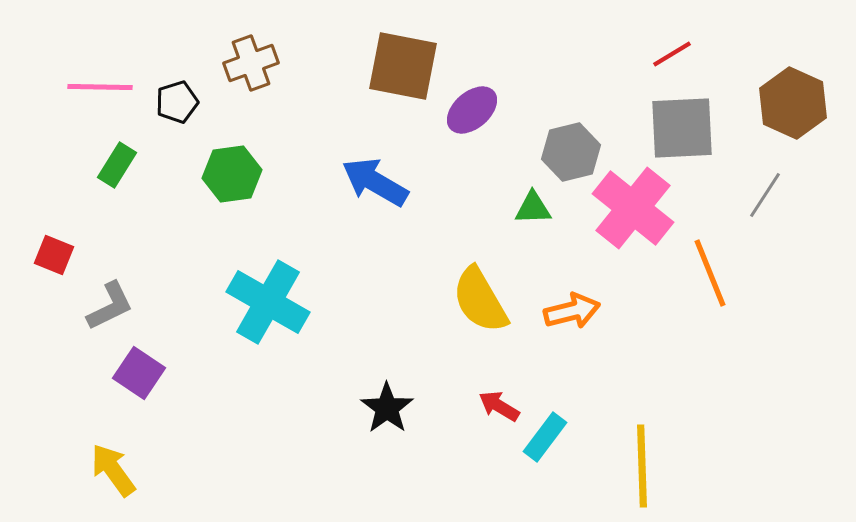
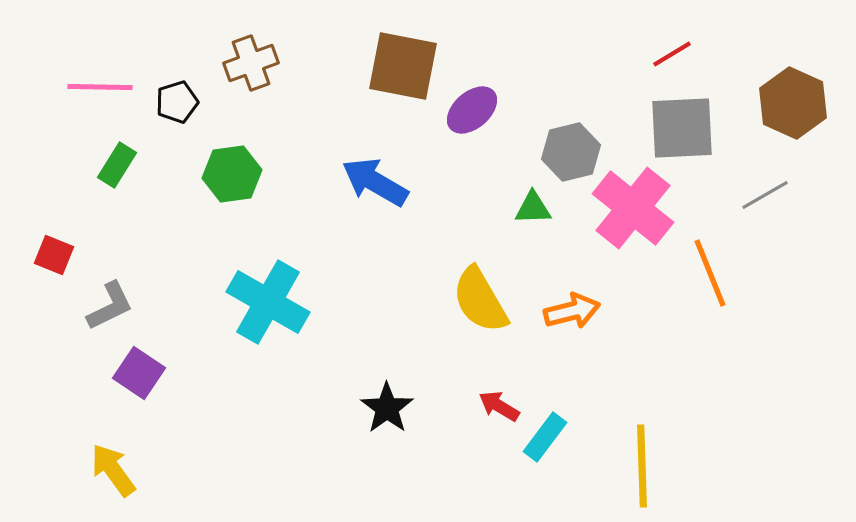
gray line: rotated 27 degrees clockwise
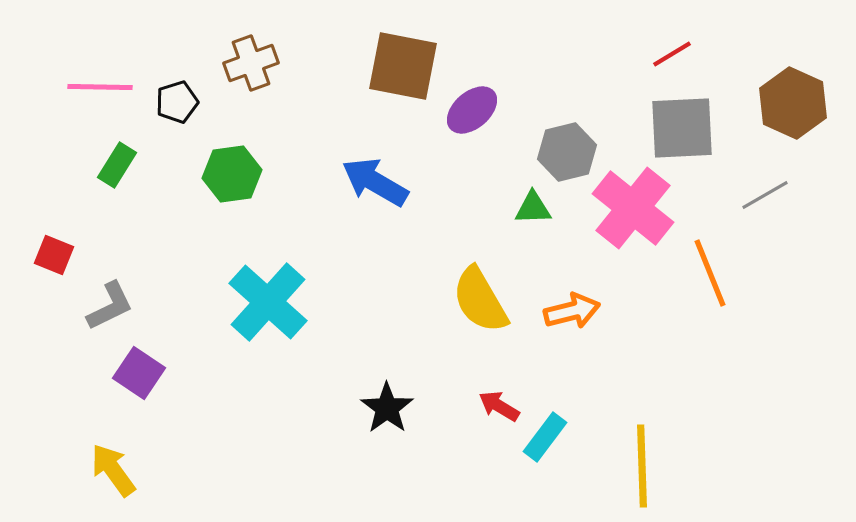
gray hexagon: moved 4 px left
cyan cross: rotated 12 degrees clockwise
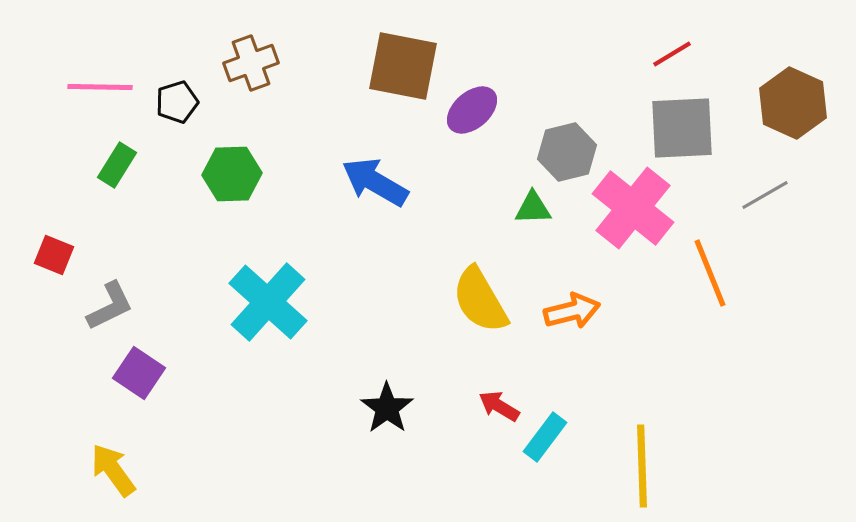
green hexagon: rotated 6 degrees clockwise
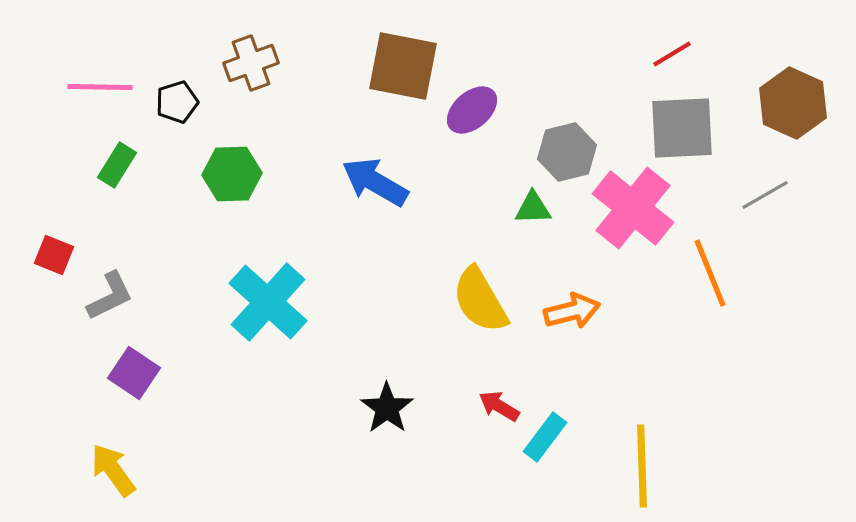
gray L-shape: moved 10 px up
purple square: moved 5 px left
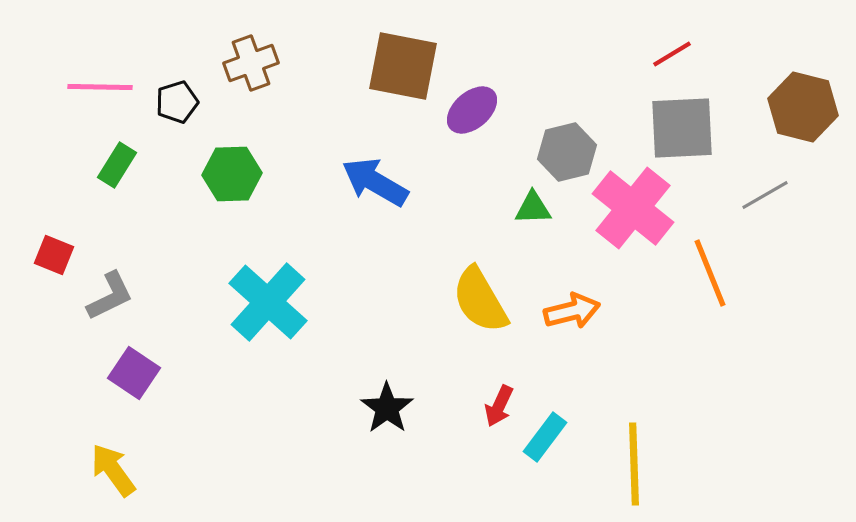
brown hexagon: moved 10 px right, 4 px down; rotated 10 degrees counterclockwise
red arrow: rotated 96 degrees counterclockwise
yellow line: moved 8 px left, 2 px up
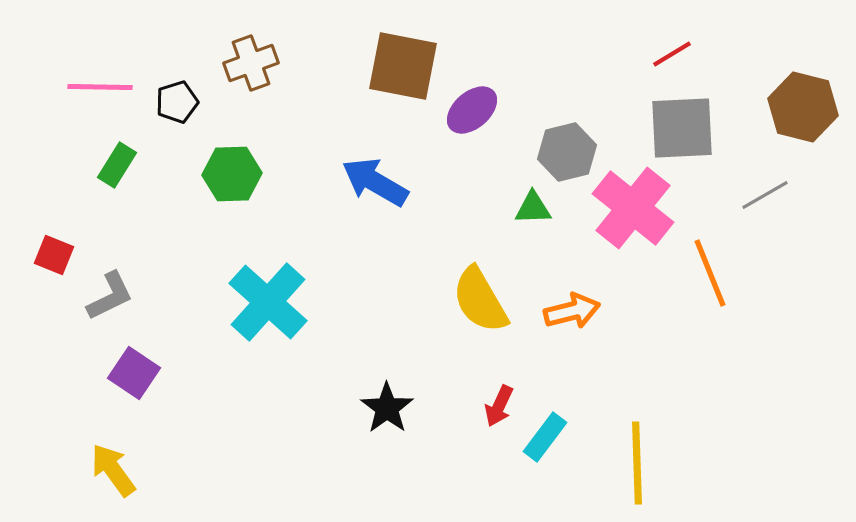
yellow line: moved 3 px right, 1 px up
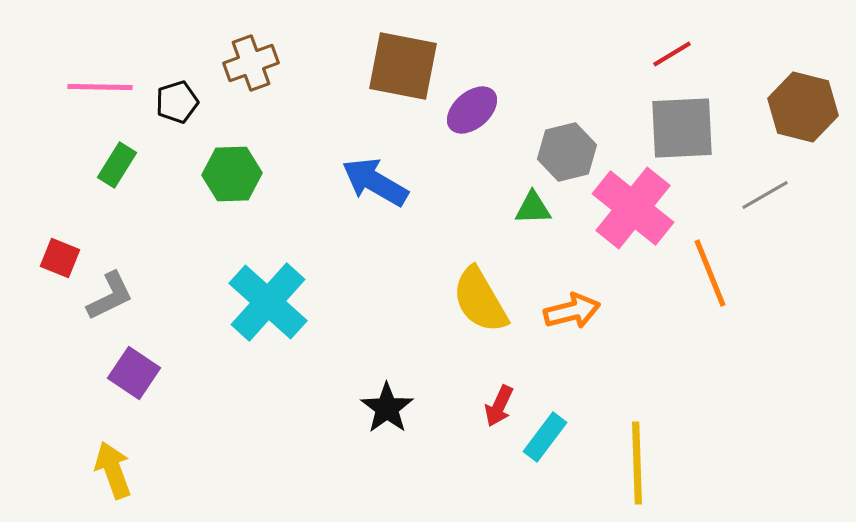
red square: moved 6 px right, 3 px down
yellow arrow: rotated 16 degrees clockwise
